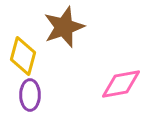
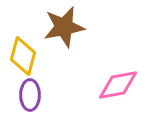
brown star: rotated 9 degrees clockwise
pink diamond: moved 3 px left, 1 px down
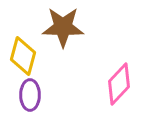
brown star: moved 1 px left; rotated 12 degrees clockwise
pink diamond: moved 1 px right, 1 px up; rotated 36 degrees counterclockwise
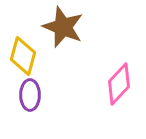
brown star: rotated 21 degrees clockwise
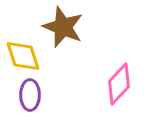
yellow diamond: rotated 33 degrees counterclockwise
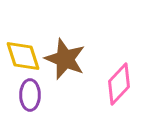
brown star: moved 2 px right, 32 px down
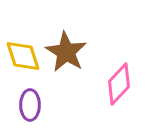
brown star: moved 1 px right, 7 px up; rotated 9 degrees clockwise
purple ellipse: moved 10 px down
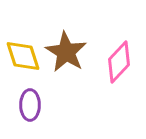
pink diamond: moved 22 px up
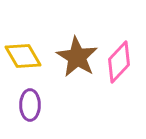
brown star: moved 11 px right, 5 px down
yellow diamond: rotated 12 degrees counterclockwise
